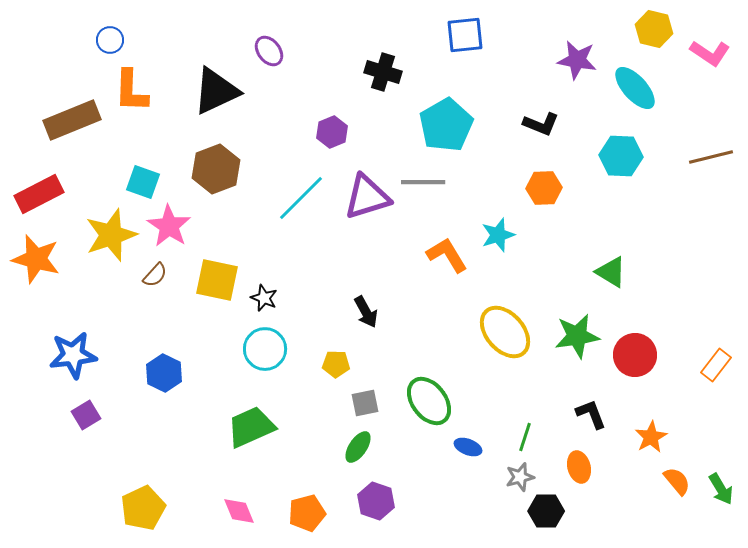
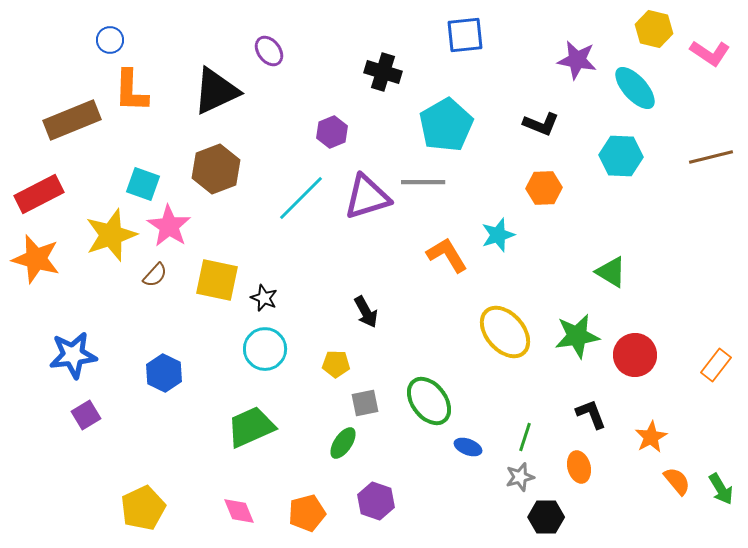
cyan square at (143, 182): moved 2 px down
green ellipse at (358, 447): moved 15 px left, 4 px up
black hexagon at (546, 511): moved 6 px down
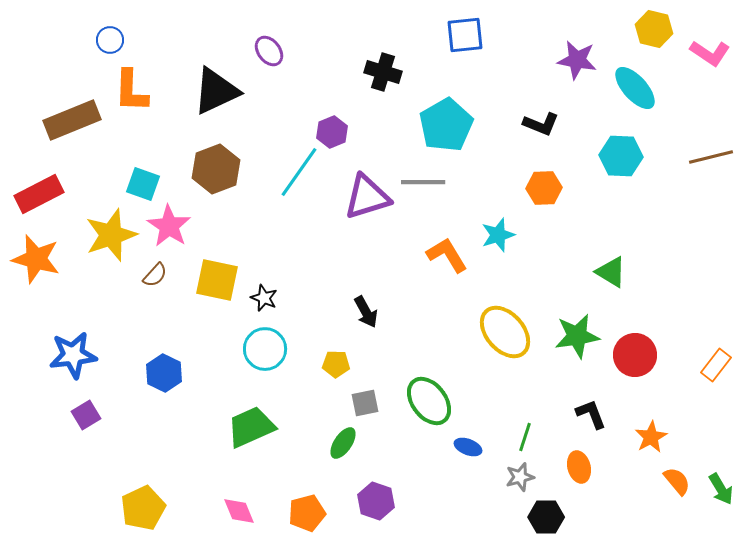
cyan line at (301, 198): moved 2 px left, 26 px up; rotated 10 degrees counterclockwise
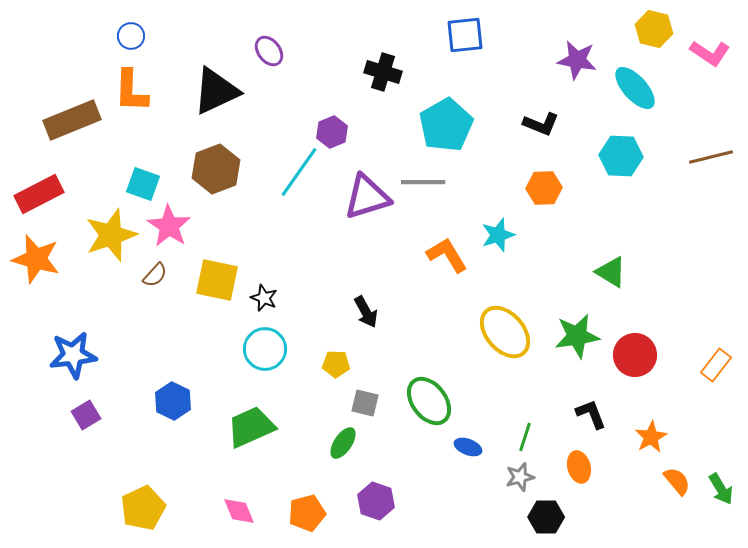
blue circle at (110, 40): moved 21 px right, 4 px up
blue hexagon at (164, 373): moved 9 px right, 28 px down
gray square at (365, 403): rotated 24 degrees clockwise
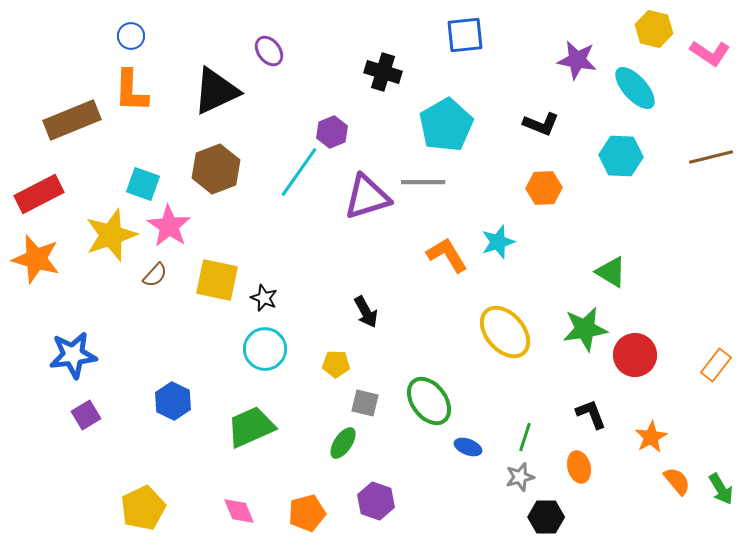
cyan star at (498, 235): moved 7 px down
green star at (577, 336): moved 8 px right, 7 px up
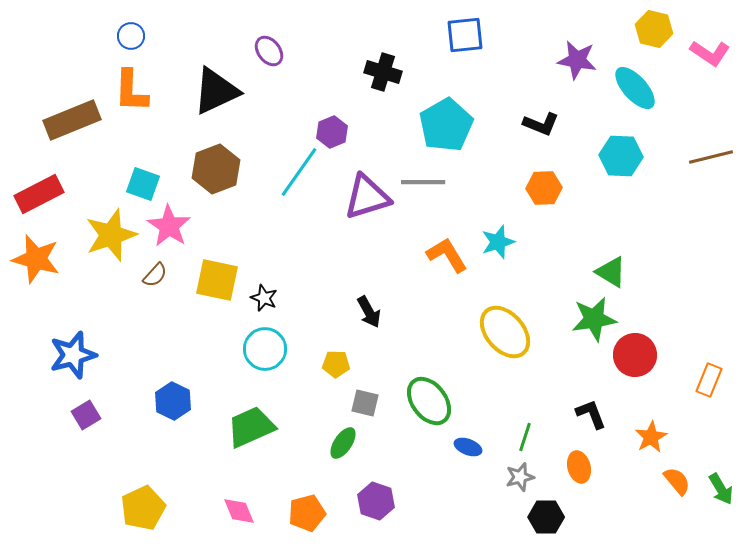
black arrow at (366, 312): moved 3 px right
green star at (585, 329): moved 9 px right, 10 px up
blue star at (73, 355): rotated 9 degrees counterclockwise
orange rectangle at (716, 365): moved 7 px left, 15 px down; rotated 16 degrees counterclockwise
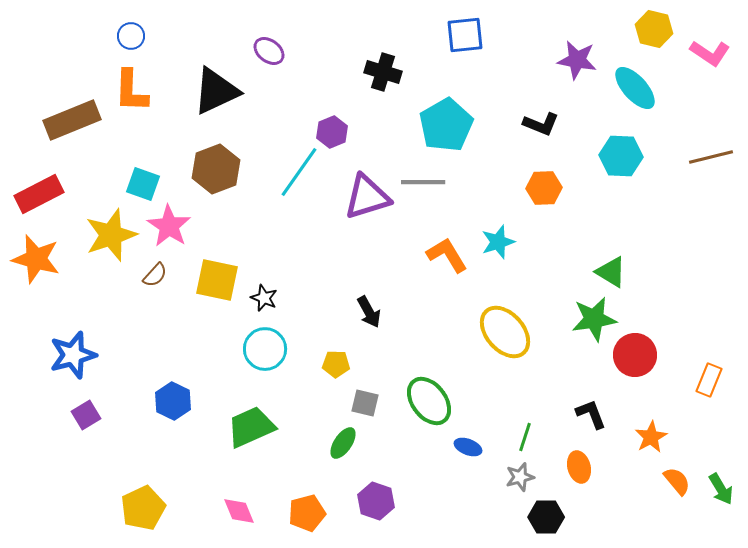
purple ellipse at (269, 51): rotated 16 degrees counterclockwise
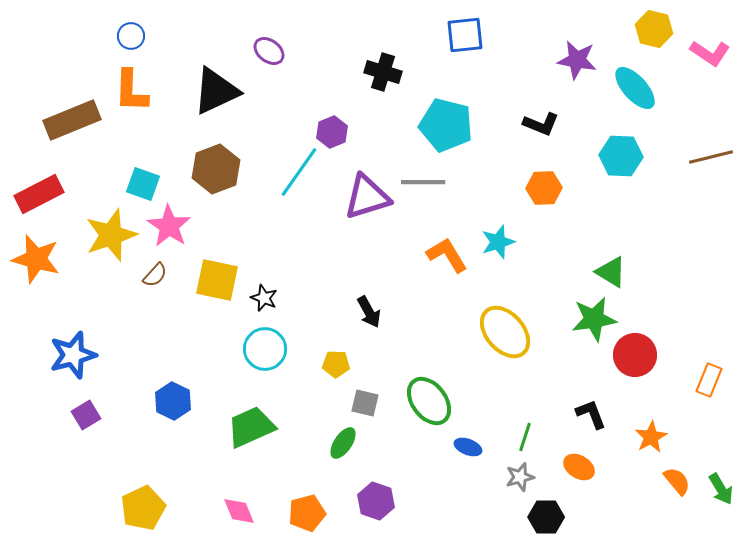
cyan pentagon at (446, 125): rotated 28 degrees counterclockwise
orange ellipse at (579, 467): rotated 44 degrees counterclockwise
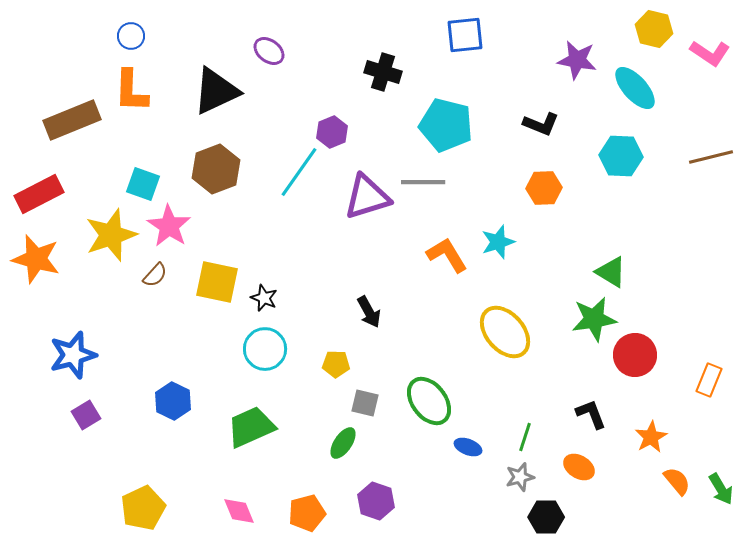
yellow square at (217, 280): moved 2 px down
